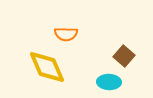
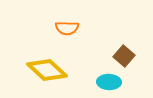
orange semicircle: moved 1 px right, 6 px up
yellow diamond: moved 3 px down; rotated 24 degrees counterclockwise
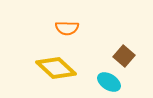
yellow diamond: moved 9 px right, 2 px up
cyan ellipse: rotated 30 degrees clockwise
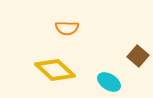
brown square: moved 14 px right
yellow diamond: moved 1 px left, 2 px down
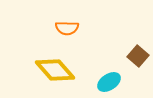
yellow diamond: rotated 6 degrees clockwise
cyan ellipse: rotated 65 degrees counterclockwise
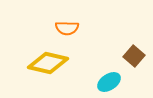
brown square: moved 4 px left
yellow diamond: moved 7 px left, 7 px up; rotated 36 degrees counterclockwise
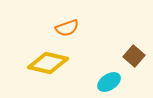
orange semicircle: rotated 20 degrees counterclockwise
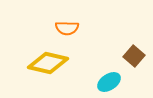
orange semicircle: rotated 20 degrees clockwise
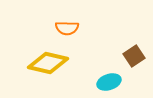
brown square: rotated 15 degrees clockwise
cyan ellipse: rotated 15 degrees clockwise
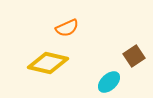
orange semicircle: rotated 25 degrees counterclockwise
cyan ellipse: rotated 25 degrees counterclockwise
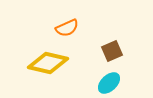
brown square: moved 22 px left, 5 px up; rotated 10 degrees clockwise
cyan ellipse: moved 1 px down
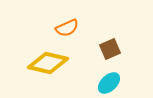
brown square: moved 2 px left, 2 px up
